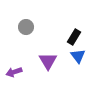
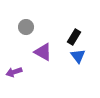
purple triangle: moved 5 px left, 9 px up; rotated 30 degrees counterclockwise
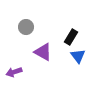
black rectangle: moved 3 px left
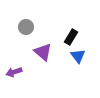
purple triangle: rotated 12 degrees clockwise
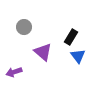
gray circle: moved 2 px left
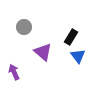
purple arrow: rotated 84 degrees clockwise
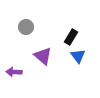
gray circle: moved 2 px right
purple triangle: moved 4 px down
purple arrow: rotated 63 degrees counterclockwise
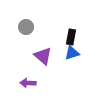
black rectangle: rotated 21 degrees counterclockwise
blue triangle: moved 6 px left, 3 px up; rotated 49 degrees clockwise
purple arrow: moved 14 px right, 11 px down
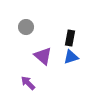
black rectangle: moved 1 px left, 1 px down
blue triangle: moved 1 px left, 4 px down
purple arrow: rotated 42 degrees clockwise
